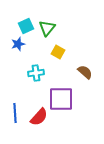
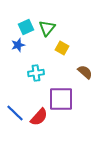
cyan square: moved 1 px down
blue star: moved 1 px down
yellow square: moved 4 px right, 4 px up
blue line: rotated 42 degrees counterclockwise
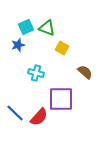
green triangle: rotated 48 degrees counterclockwise
cyan cross: rotated 21 degrees clockwise
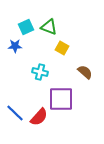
green triangle: moved 2 px right, 1 px up
blue star: moved 3 px left, 1 px down; rotated 16 degrees clockwise
cyan cross: moved 4 px right, 1 px up
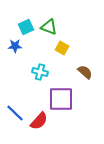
red semicircle: moved 4 px down
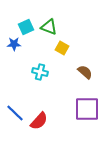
blue star: moved 1 px left, 2 px up
purple square: moved 26 px right, 10 px down
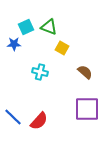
blue line: moved 2 px left, 4 px down
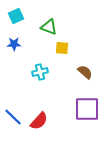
cyan square: moved 10 px left, 11 px up
yellow square: rotated 24 degrees counterclockwise
cyan cross: rotated 28 degrees counterclockwise
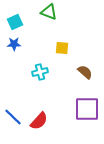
cyan square: moved 1 px left, 6 px down
green triangle: moved 15 px up
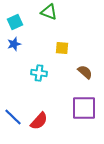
blue star: rotated 16 degrees counterclockwise
cyan cross: moved 1 px left, 1 px down; rotated 21 degrees clockwise
purple square: moved 3 px left, 1 px up
